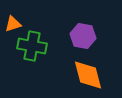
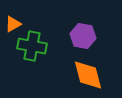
orange triangle: rotated 12 degrees counterclockwise
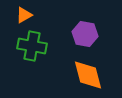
orange triangle: moved 11 px right, 9 px up
purple hexagon: moved 2 px right, 2 px up
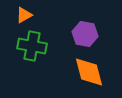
orange diamond: moved 1 px right, 3 px up
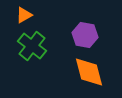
purple hexagon: moved 1 px down
green cross: rotated 28 degrees clockwise
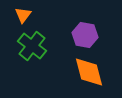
orange triangle: moved 1 px left; rotated 24 degrees counterclockwise
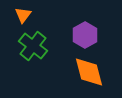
purple hexagon: rotated 20 degrees clockwise
green cross: moved 1 px right
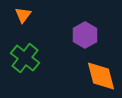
green cross: moved 8 px left, 12 px down
orange diamond: moved 12 px right, 4 px down
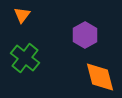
orange triangle: moved 1 px left
orange diamond: moved 1 px left, 1 px down
